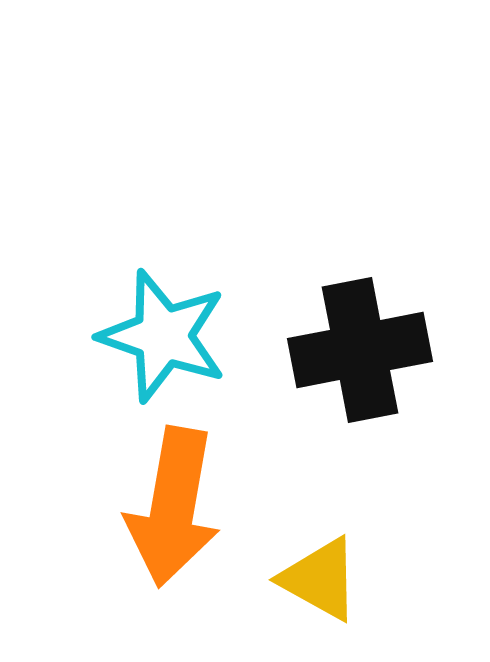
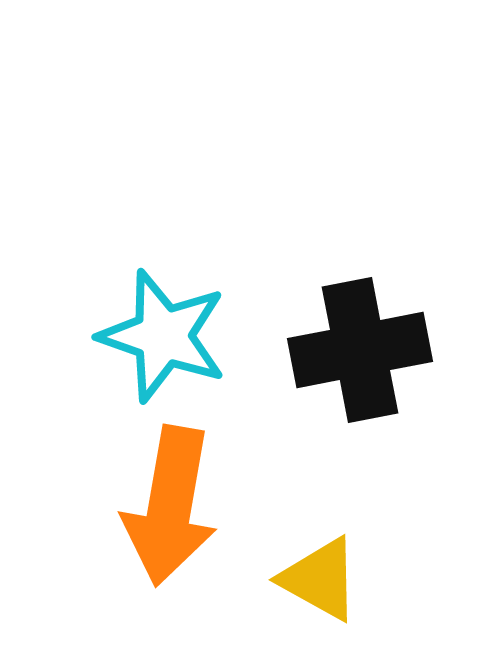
orange arrow: moved 3 px left, 1 px up
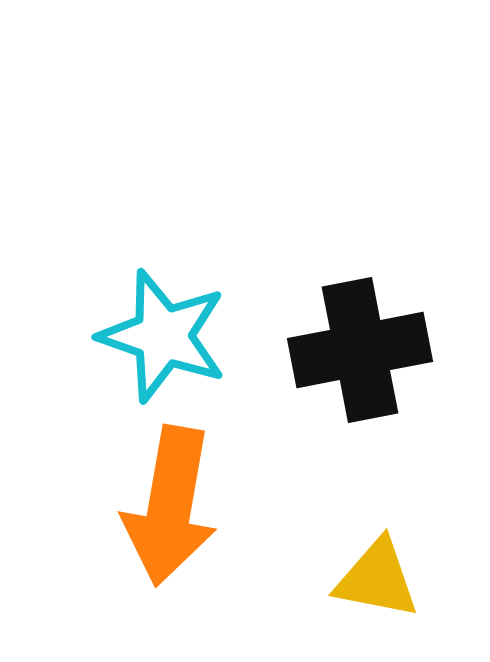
yellow triangle: moved 57 px right; rotated 18 degrees counterclockwise
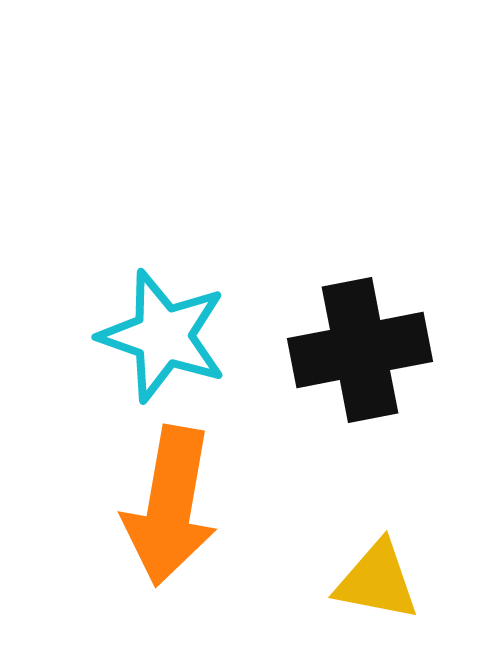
yellow triangle: moved 2 px down
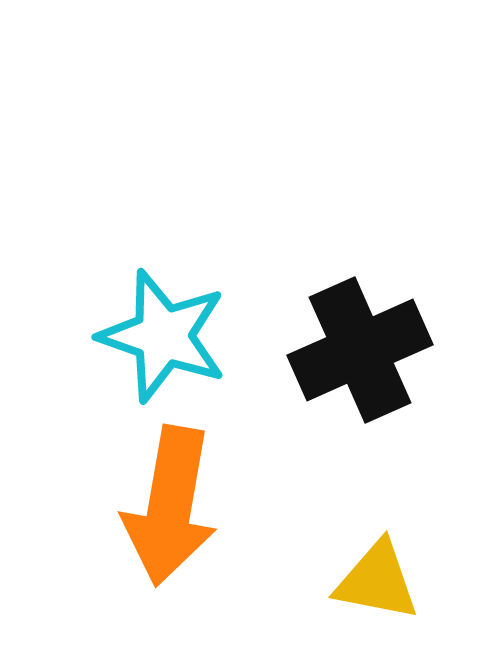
black cross: rotated 13 degrees counterclockwise
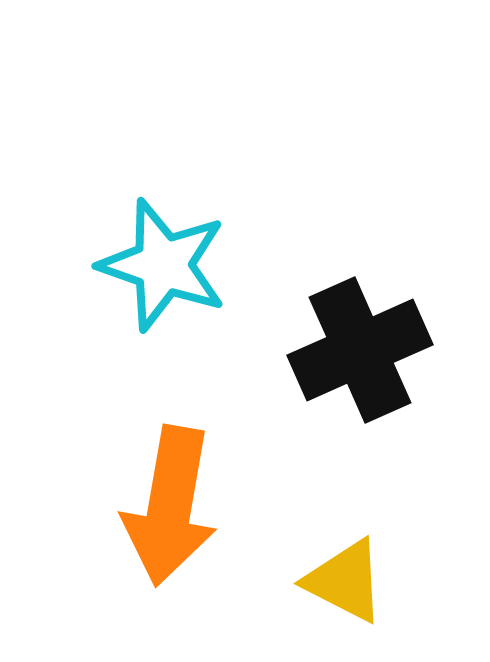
cyan star: moved 71 px up
yellow triangle: moved 32 px left; rotated 16 degrees clockwise
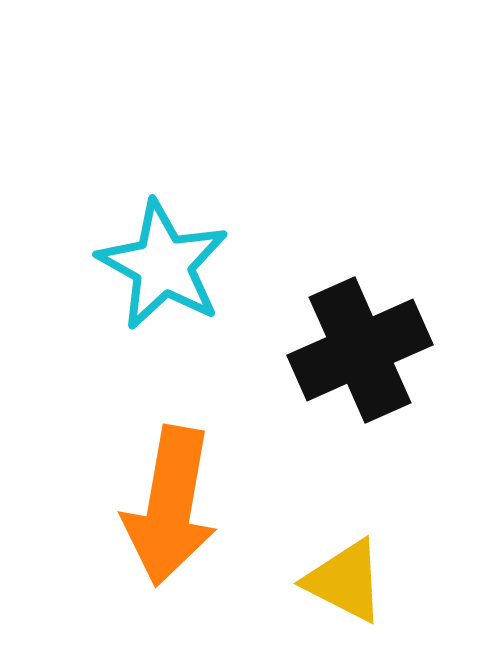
cyan star: rotated 10 degrees clockwise
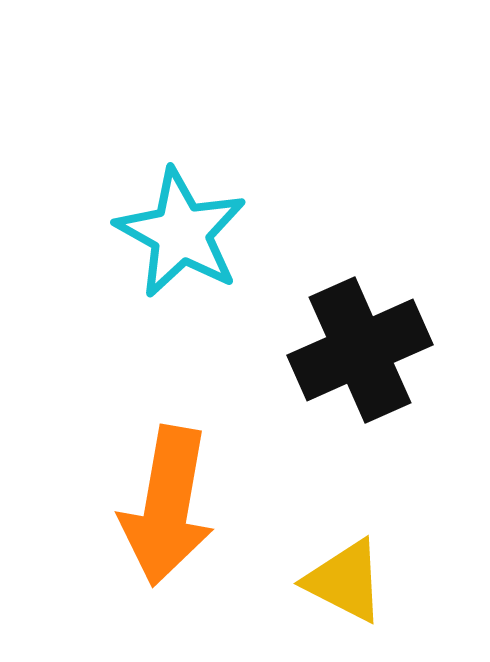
cyan star: moved 18 px right, 32 px up
orange arrow: moved 3 px left
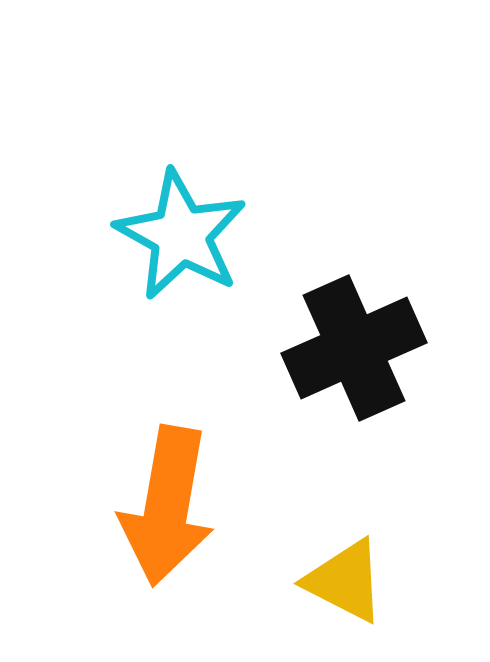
cyan star: moved 2 px down
black cross: moved 6 px left, 2 px up
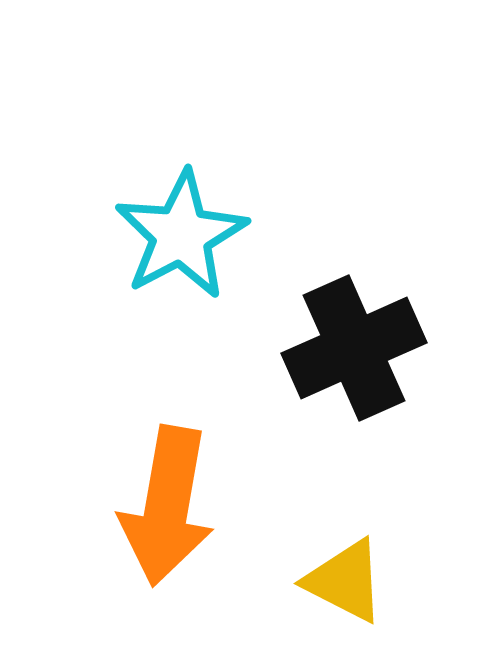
cyan star: rotated 15 degrees clockwise
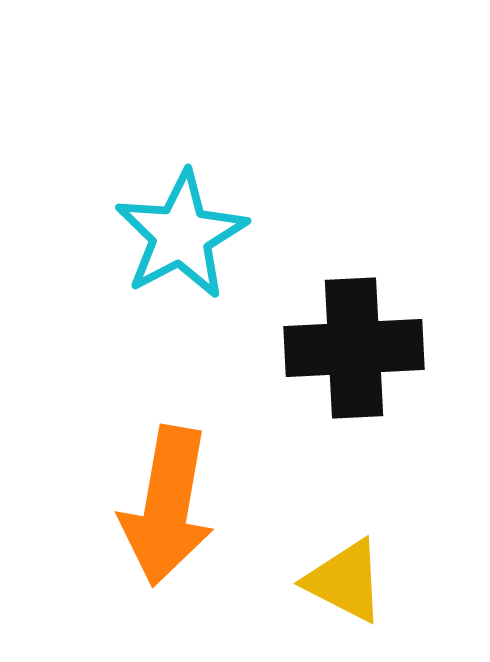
black cross: rotated 21 degrees clockwise
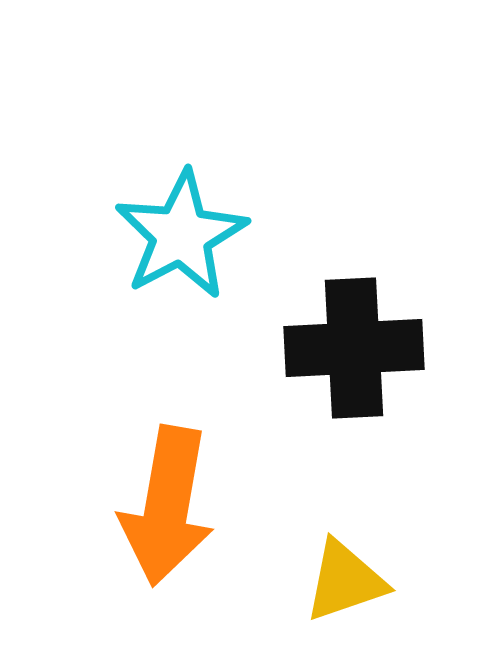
yellow triangle: rotated 46 degrees counterclockwise
